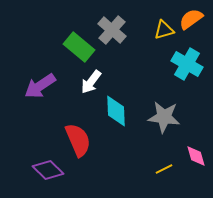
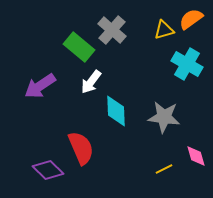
red semicircle: moved 3 px right, 8 px down
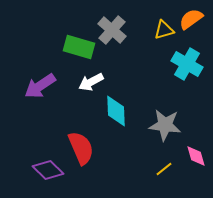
green rectangle: rotated 24 degrees counterclockwise
white arrow: rotated 25 degrees clockwise
gray star: moved 1 px right, 8 px down
yellow line: rotated 12 degrees counterclockwise
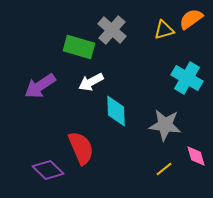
cyan cross: moved 14 px down
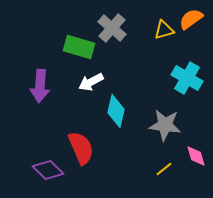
gray cross: moved 2 px up
purple arrow: rotated 52 degrees counterclockwise
cyan diamond: rotated 16 degrees clockwise
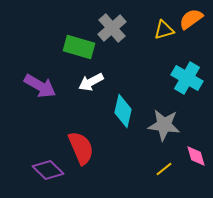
gray cross: rotated 8 degrees clockwise
purple arrow: rotated 64 degrees counterclockwise
cyan diamond: moved 7 px right
gray star: moved 1 px left
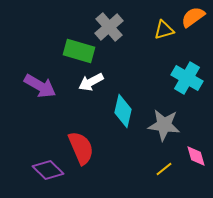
orange semicircle: moved 2 px right, 2 px up
gray cross: moved 3 px left, 1 px up
green rectangle: moved 4 px down
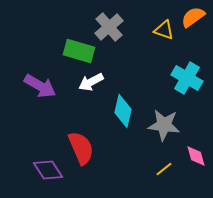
yellow triangle: rotated 35 degrees clockwise
purple diamond: rotated 12 degrees clockwise
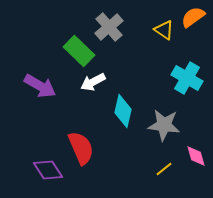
yellow triangle: rotated 15 degrees clockwise
green rectangle: rotated 28 degrees clockwise
white arrow: moved 2 px right
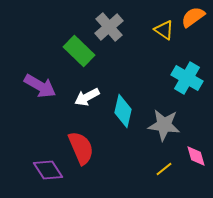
white arrow: moved 6 px left, 15 px down
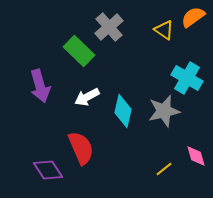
purple arrow: rotated 44 degrees clockwise
gray star: moved 14 px up; rotated 20 degrees counterclockwise
